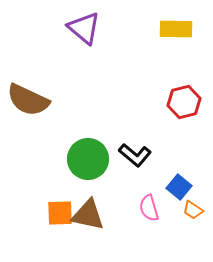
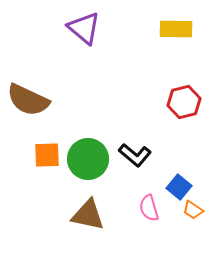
orange square: moved 13 px left, 58 px up
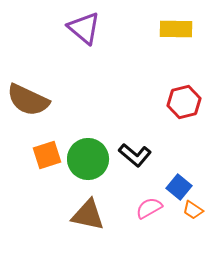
orange square: rotated 16 degrees counterclockwise
pink semicircle: rotated 76 degrees clockwise
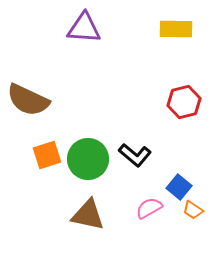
purple triangle: rotated 36 degrees counterclockwise
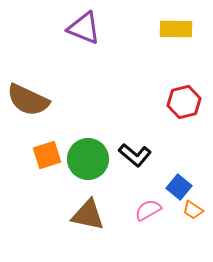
purple triangle: rotated 18 degrees clockwise
pink semicircle: moved 1 px left, 2 px down
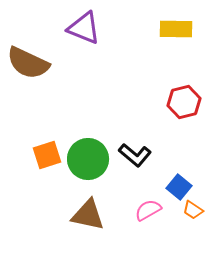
brown semicircle: moved 37 px up
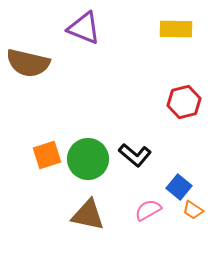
brown semicircle: rotated 12 degrees counterclockwise
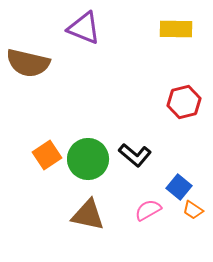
orange square: rotated 16 degrees counterclockwise
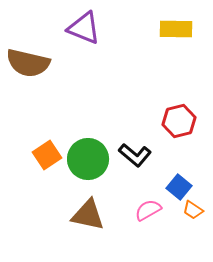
red hexagon: moved 5 px left, 19 px down
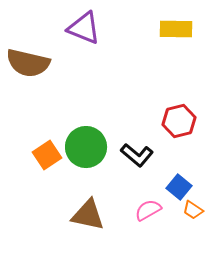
black L-shape: moved 2 px right
green circle: moved 2 px left, 12 px up
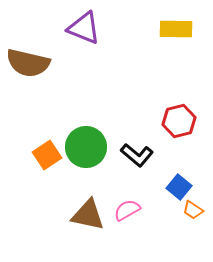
pink semicircle: moved 21 px left
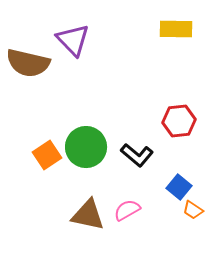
purple triangle: moved 11 px left, 12 px down; rotated 24 degrees clockwise
red hexagon: rotated 8 degrees clockwise
